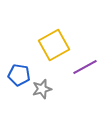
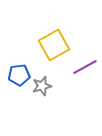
blue pentagon: rotated 15 degrees counterclockwise
gray star: moved 3 px up
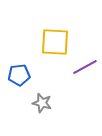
yellow square: moved 1 px right, 3 px up; rotated 32 degrees clockwise
gray star: moved 17 px down; rotated 30 degrees clockwise
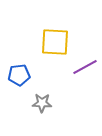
gray star: rotated 12 degrees counterclockwise
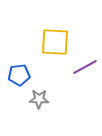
gray star: moved 3 px left, 4 px up
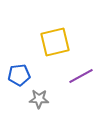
yellow square: rotated 16 degrees counterclockwise
purple line: moved 4 px left, 9 px down
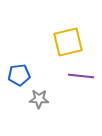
yellow square: moved 13 px right
purple line: rotated 35 degrees clockwise
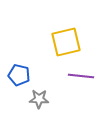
yellow square: moved 2 px left
blue pentagon: rotated 20 degrees clockwise
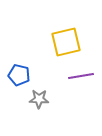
purple line: rotated 15 degrees counterclockwise
